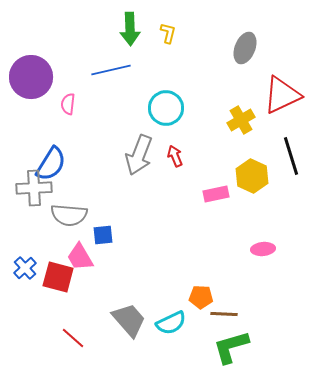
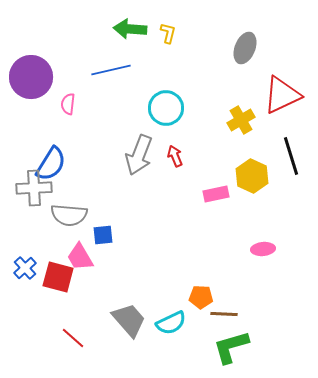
green arrow: rotated 96 degrees clockwise
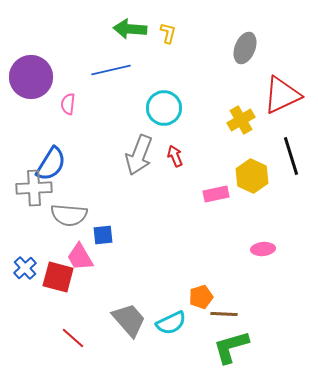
cyan circle: moved 2 px left
orange pentagon: rotated 20 degrees counterclockwise
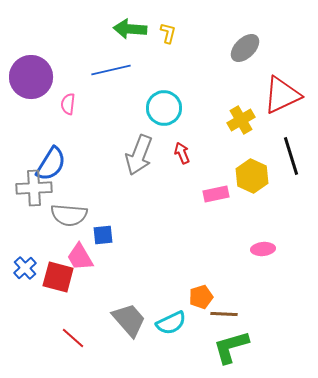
gray ellipse: rotated 24 degrees clockwise
red arrow: moved 7 px right, 3 px up
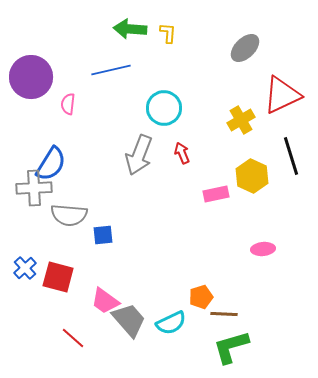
yellow L-shape: rotated 10 degrees counterclockwise
pink trapezoid: moved 25 px right, 44 px down; rotated 24 degrees counterclockwise
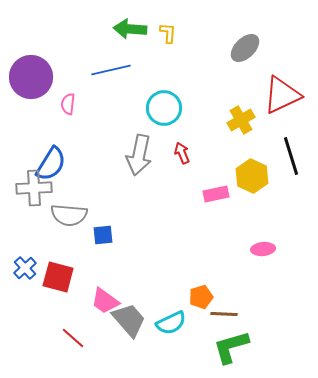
gray arrow: rotated 9 degrees counterclockwise
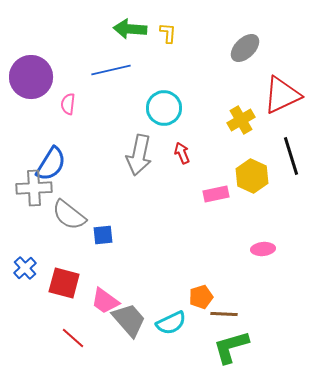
gray semicircle: rotated 33 degrees clockwise
red square: moved 6 px right, 6 px down
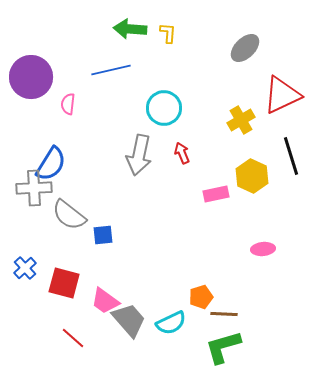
green L-shape: moved 8 px left
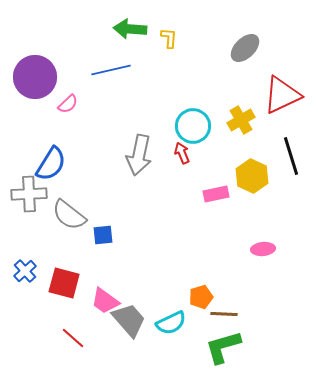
yellow L-shape: moved 1 px right, 5 px down
purple circle: moved 4 px right
pink semicircle: rotated 140 degrees counterclockwise
cyan circle: moved 29 px right, 18 px down
gray cross: moved 5 px left, 6 px down
blue cross: moved 3 px down
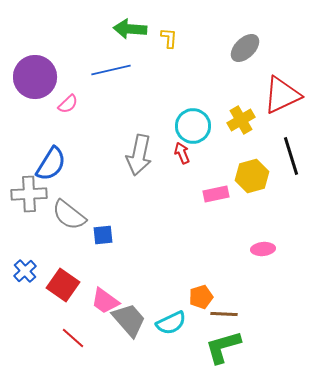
yellow hexagon: rotated 20 degrees clockwise
red square: moved 1 px left, 2 px down; rotated 20 degrees clockwise
